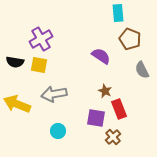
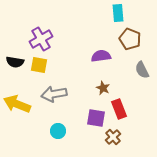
purple semicircle: rotated 42 degrees counterclockwise
brown star: moved 2 px left, 3 px up
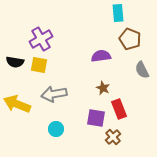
cyan circle: moved 2 px left, 2 px up
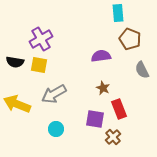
gray arrow: rotated 20 degrees counterclockwise
purple square: moved 1 px left, 1 px down
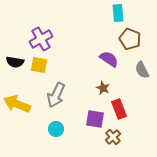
purple semicircle: moved 8 px right, 3 px down; rotated 42 degrees clockwise
gray arrow: moved 2 px right, 1 px down; rotated 35 degrees counterclockwise
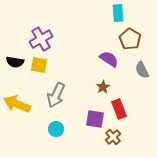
brown pentagon: rotated 10 degrees clockwise
brown star: moved 1 px up; rotated 16 degrees clockwise
